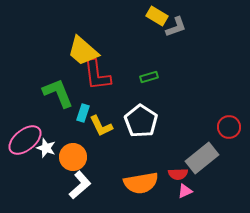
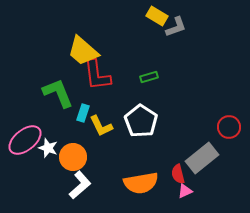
white star: moved 2 px right
red semicircle: rotated 78 degrees clockwise
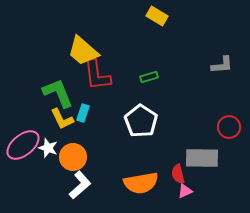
gray L-shape: moved 46 px right, 38 px down; rotated 15 degrees clockwise
yellow L-shape: moved 39 px left, 7 px up
pink ellipse: moved 2 px left, 5 px down
gray rectangle: rotated 40 degrees clockwise
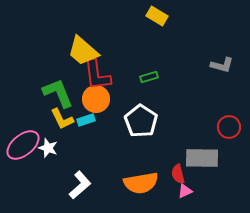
gray L-shape: rotated 20 degrees clockwise
cyan rectangle: moved 3 px right, 7 px down; rotated 54 degrees clockwise
orange circle: moved 23 px right, 58 px up
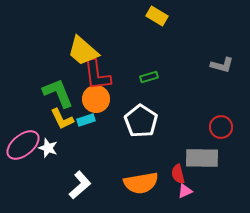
red circle: moved 8 px left
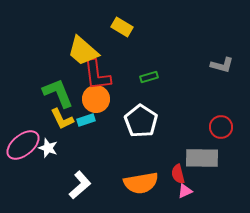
yellow rectangle: moved 35 px left, 11 px down
